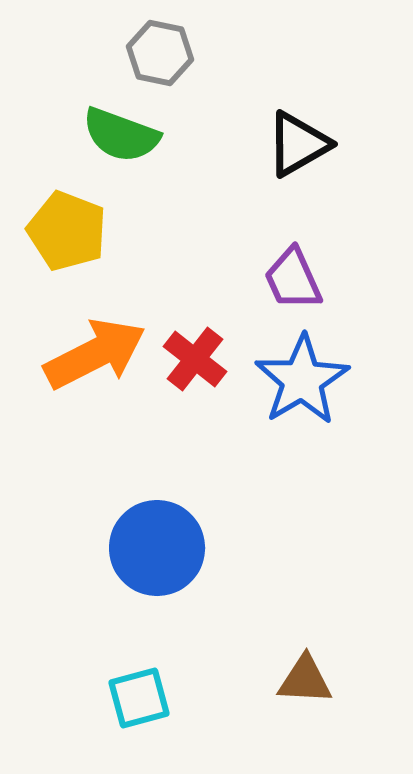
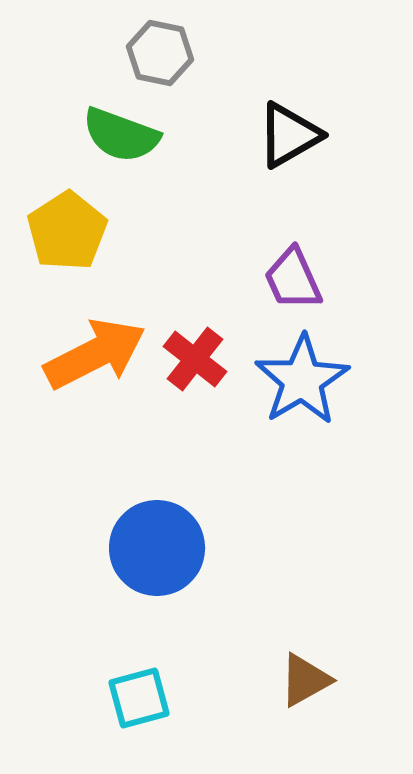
black triangle: moved 9 px left, 9 px up
yellow pentagon: rotated 18 degrees clockwise
brown triangle: rotated 32 degrees counterclockwise
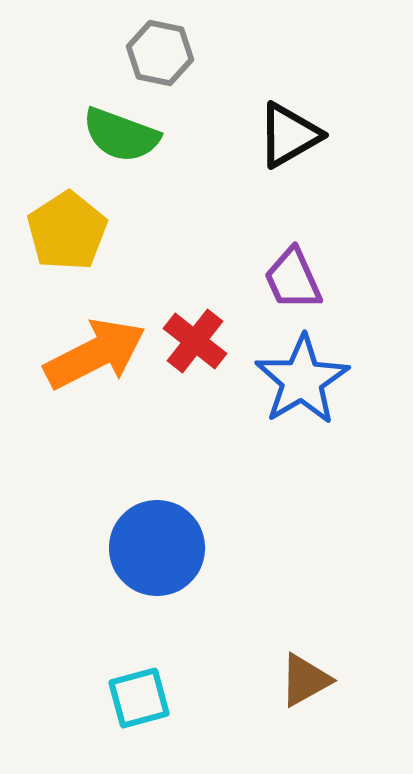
red cross: moved 18 px up
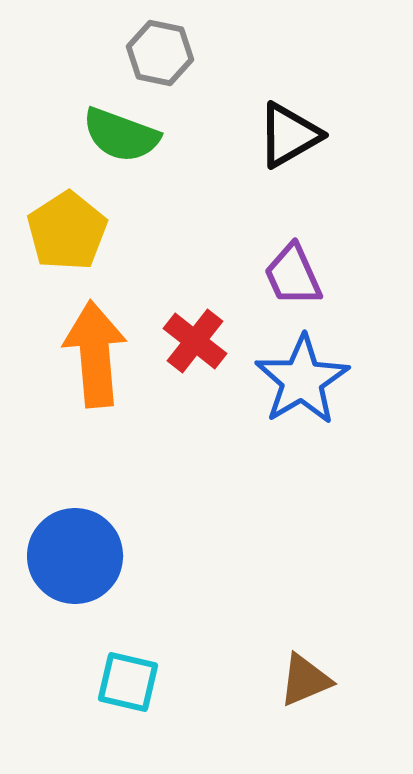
purple trapezoid: moved 4 px up
orange arrow: rotated 68 degrees counterclockwise
blue circle: moved 82 px left, 8 px down
brown triangle: rotated 6 degrees clockwise
cyan square: moved 11 px left, 16 px up; rotated 28 degrees clockwise
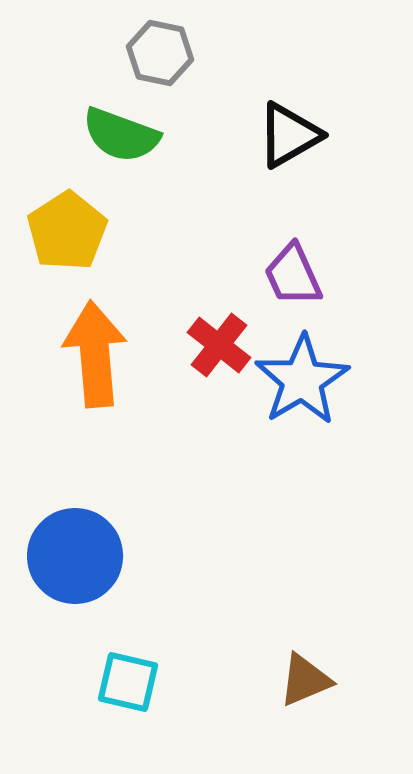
red cross: moved 24 px right, 4 px down
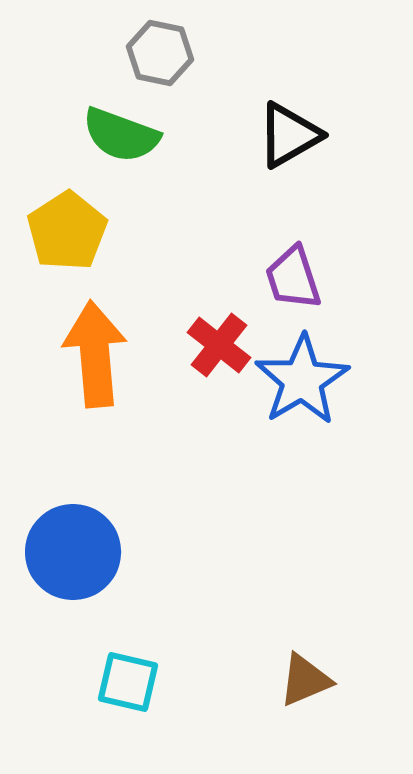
purple trapezoid: moved 3 px down; rotated 6 degrees clockwise
blue circle: moved 2 px left, 4 px up
